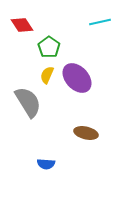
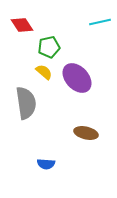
green pentagon: rotated 25 degrees clockwise
yellow semicircle: moved 3 px left, 3 px up; rotated 108 degrees clockwise
gray semicircle: moved 2 px left, 1 px down; rotated 24 degrees clockwise
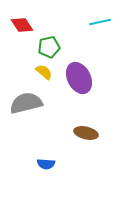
purple ellipse: moved 2 px right; rotated 16 degrees clockwise
gray semicircle: rotated 96 degrees counterclockwise
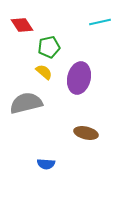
purple ellipse: rotated 40 degrees clockwise
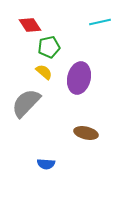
red diamond: moved 8 px right
gray semicircle: rotated 32 degrees counterclockwise
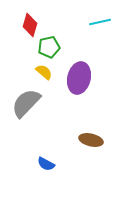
red diamond: rotated 50 degrees clockwise
brown ellipse: moved 5 px right, 7 px down
blue semicircle: rotated 24 degrees clockwise
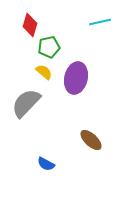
purple ellipse: moved 3 px left
brown ellipse: rotated 30 degrees clockwise
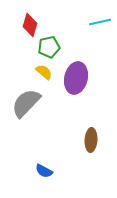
brown ellipse: rotated 50 degrees clockwise
blue semicircle: moved 2 px left, 7 px down
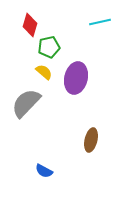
brown ellipse: rotated 10 degrees clockwise
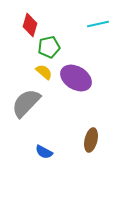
cyan line: moved 2 px left, 2 px down
purple ellipse: rotated 72 degrees counterclockwise
blue semicircle: moved 19 px up
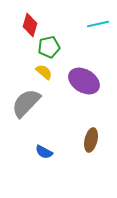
purple ellipse: moved 8 px right, 3 px down
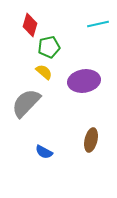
purple ellipse: rotated 40 degrees counterclockwise
